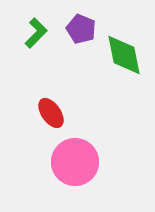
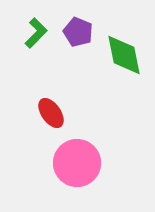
purple pentagon: moved 3 px left, 3 px down
pink circle: moved 2 px right, 1 px down
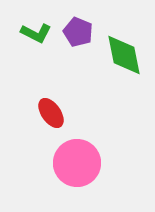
green L-shape: rotated 72 degrees clockwise
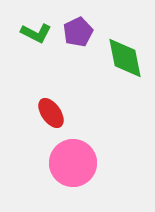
purple pentagon: rotated 24 degrees clockwise
green diamond: moved 1 px right, 3 px down
pink circle: moved 4 px left
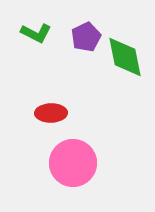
purple pentagon: moved 8 px right, 5 px down
green diamond: moved 1 px up
red ellipse: rotated 56 degrees counterclockwise
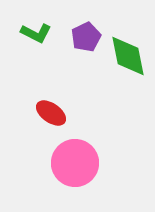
green diamond: moved 3 px right, 1 px up
red ellipse: rotated 36 degrees clockwise
pink circle: moved 2 px right
